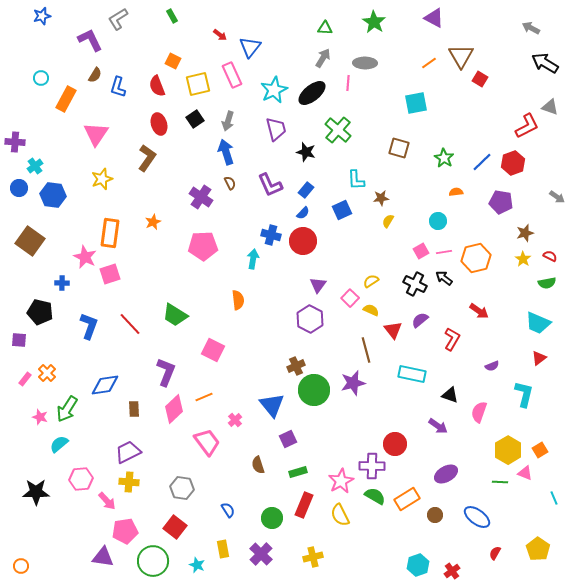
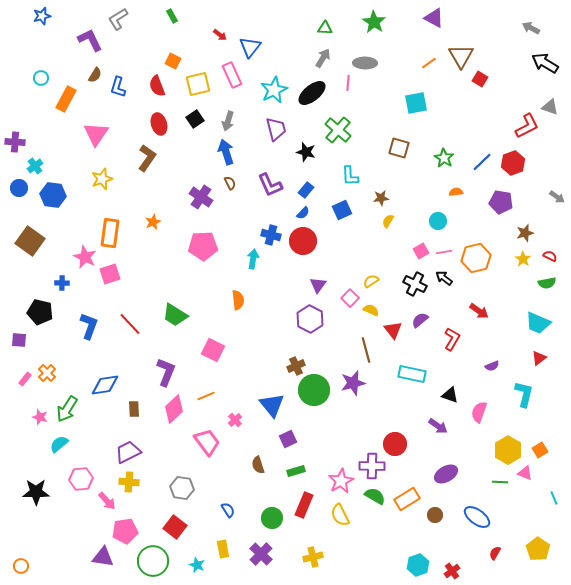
cyan L-shape at (356, 180): moved 6 px left, 4 px up
orange line at (204, 397): moved 2 px right, 1 px up
green rectangle at (298, 472): moved 2 px left, 1 px up
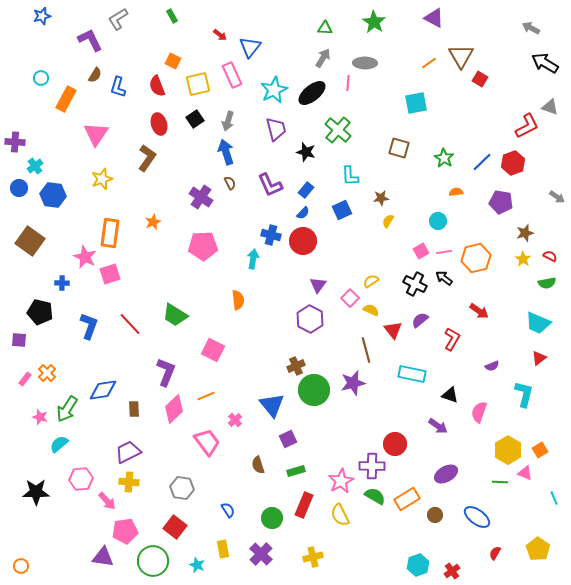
blue diamond at (105, 385): moved 2 px left, 5 px down
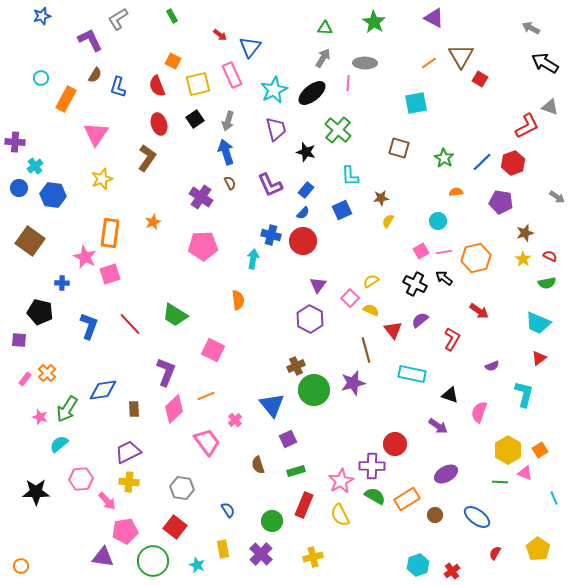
green circle at (272, 518): moved 3 px down
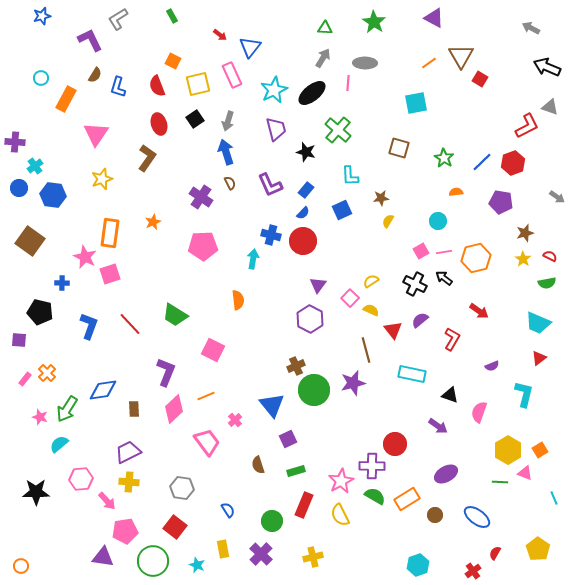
black arrow at (545, 63): moved 2 px right, 4 px down; rotated 8 degrees counterclockwise
red cross at (452, 571): moved 21 px right
